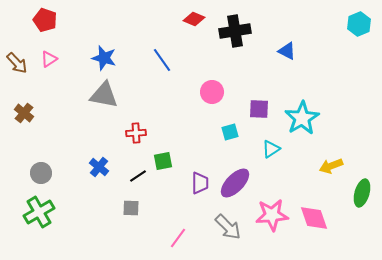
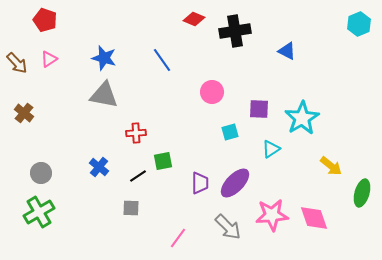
yellow arrow: rotated 120 degrees counterclockwise
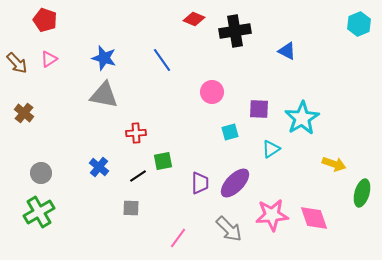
yellow arrow: moved 3 px right, 2 px up; rotated 20 degrees counterclockwise
gray arrow: moved 1 px right, 2 px down
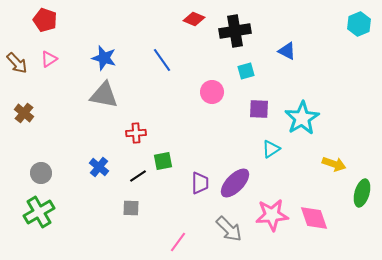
cyan square: moved 16 px right, 61 px up
pink line: moved 4 px down
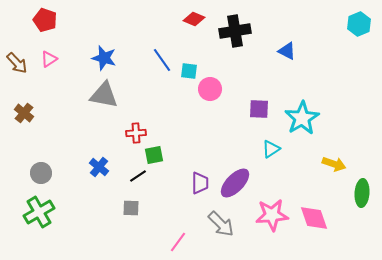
cyan square: moved 57 px left; rotated 24 degrees clockwise
pink circle: moved 2 px left, 3 px up
green square: moved 9 px left, 6 px up
green ellipse: rotated 12 degrees counterclockwise
gray arrow: moved 8 px left, 5 px up
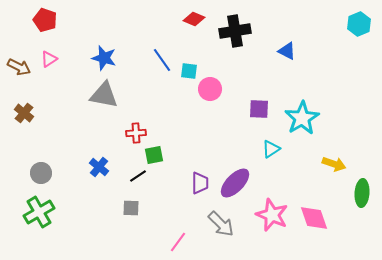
brown arrow: moved 2 px right, 4 px down; rotated 20 degrees counterclockwise
pink star: rotated 28 degrees clockwise
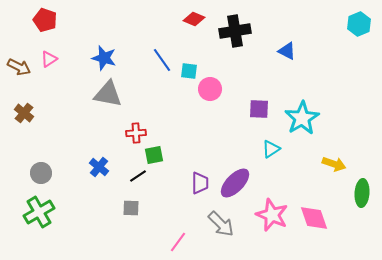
gray triangle: moved 4 px right, 1 px up
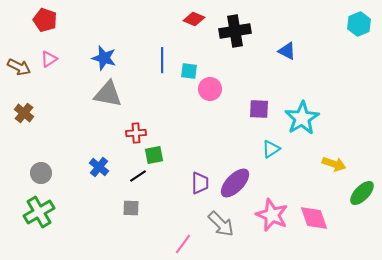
blue line: rotated 35 degrees clockwise
green ellipse: rotated 40 degrees clockwise
pink line: moved 5 px right, 2 px down
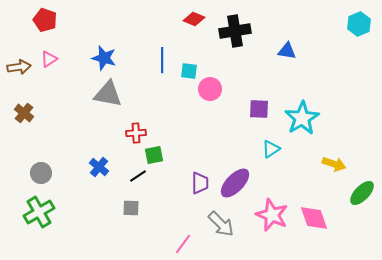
blue triangle: rotated 18 degrees counterclockwise
brown arrow: rotated 35 degrees counterclockwise
